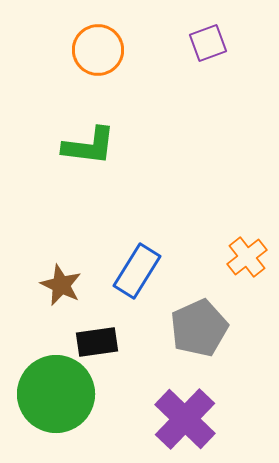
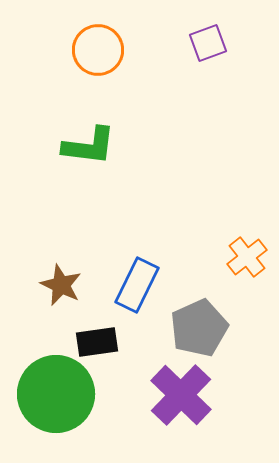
blue rectangle: moved 14 px down; rotated 6 degrees counterclockwise
purple cross: moved 4 px left, 24 px up
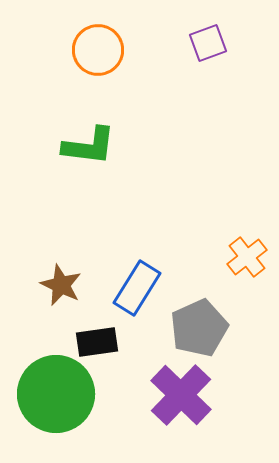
blue rectangle: moved 3 px down; rotated 6 degrees clockwise
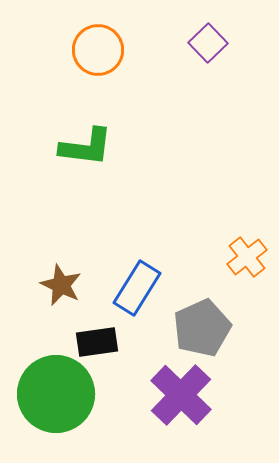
purple square: rotated 24 degrees counterclockwise
green L-shape: moved 3 px left, 1 px down
gray pentagon: moved 3 px right
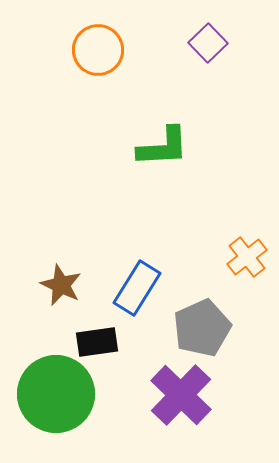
green L-shape: moved 77 px right; rotated 10 degrees counterclockwise
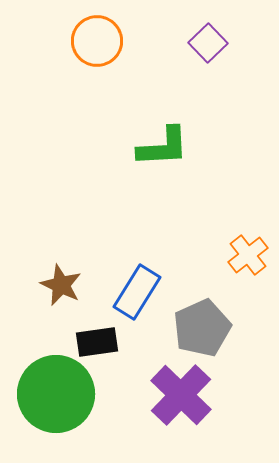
orange circle: moved 1 px left, 9 px up
orange cross: moved 1 px right, 2 px up
blue rectangle: moved 4 px down
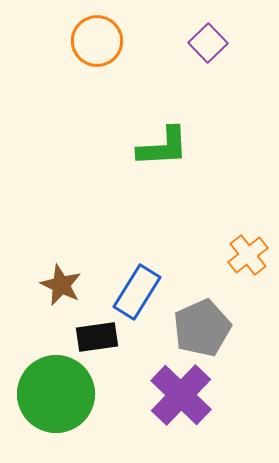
black rectangle: moved 5 px up
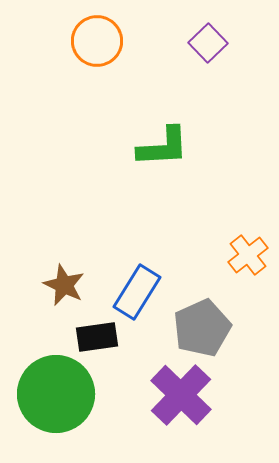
brown star: moved 3 px right
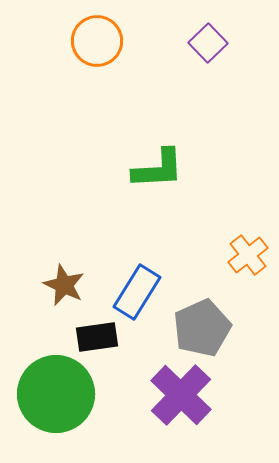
green L-shape: moved 5 px left, 22 px down
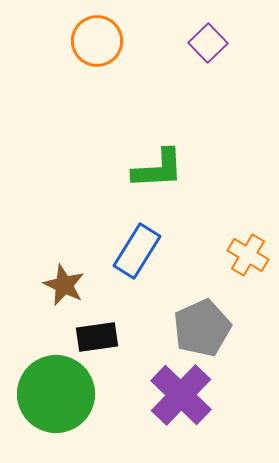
orange cross: rotated 21 degrees counterclockwise
blue rectangle: moved 41 px up
